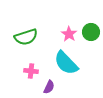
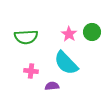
green circle: moved 1 px right
green semicircle: rotated 15 degrees clockwise
purple semicircle: moved 3 px right, 1 px up; rotated 120 degrees counterclockwise
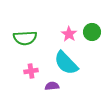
green semicircle: moved 1 px left, 1 px down
pink cross: rotated 16 degrees counterclockwise
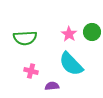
cyan semicircle: moved 5 px right, 1 px down
pink cross: rotated 24 degrees clockwise
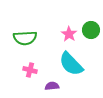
green circle: moved 1 px left, 2 px up
pink cross: moved 1 px left, 1 px up
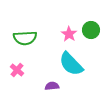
pink cross: moved 13 px left; rotated 24 degrees clockwise
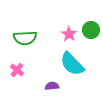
cyan semicircle: moved 1 px right
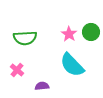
green circle: moved 2 px down
cyan semicircle: moved 1 px down
purple semicircle: moved 10 px left
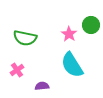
green circle: moved 7 px up
green semicircle: rotated 15 degrees clockwise
cyan semicircle: rotated 12 degrees clockwise
pink cross: rotated 16 degrees clockwise
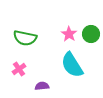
green circle: moved 9 px down
pink cross: moved 2 px right, 1 px up
